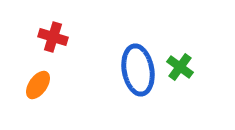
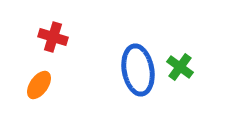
orange ellipse: moved 1 px right
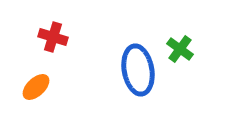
green cross: moved 18 px up
orange ellipse: moved 3 px left, 2 px down; rotated 12 degrees clockwise
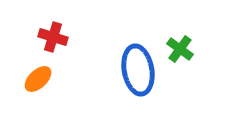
orange ellipse: moved 2 px right, 8 px up
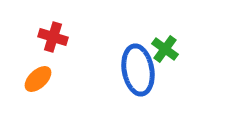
green cross: moved 15 px left
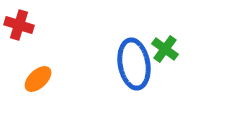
red cross: moved 34 px left, 12 px up
blue ellipse: moved 4 px left, 6 px up
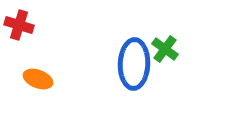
blue ellipse: rotated 12 degrees clockwise
orange ellipse: rotated 64 degrees clockwise
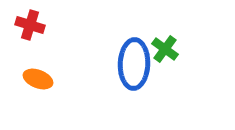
red cross: moved 11 px right
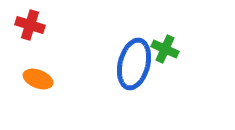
green cross: rotated 12 degrees counterclockwise
blue ellipse: rotated 12 degrees clockwise
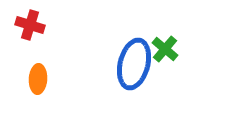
green cross: rotated 16 degrees clockwise
orange ellipse: rotated 72 degrees clockwise
